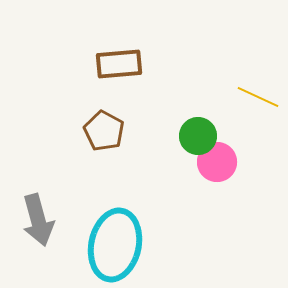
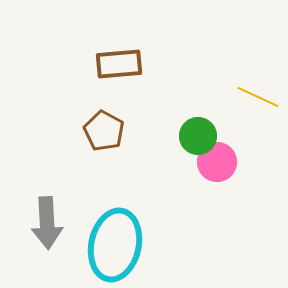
gray arrow: moved 9 px right, 3 px down; rotated 12 degrees clockwise
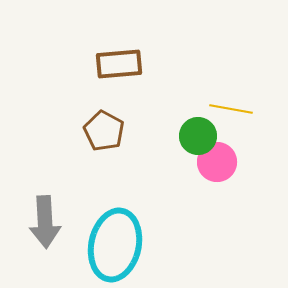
yellow line: moved 27 px left, 12 px down; rotated 15 degrees counterclockwise
gray arrow: moved 2 px left, 1 px up
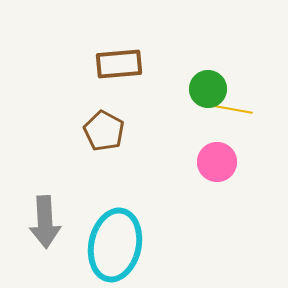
green circle: moved 10 px right, 47 px up
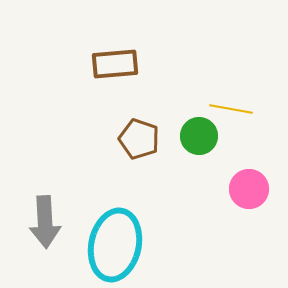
brown rectangle: moved 4 px left
green circle: moved 9 px left, 47 px down
brown pentagon: moved 35 px right, 8 px down; rotated 9 degrees counterclockwise
pink circle: moved 32 px right, 27 px down
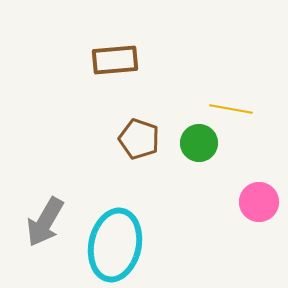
brown rectangle: moved 4 px up
green circle: moved 7 px down
pink circle: moved 10 px right, 13 px down
gray arrow: rotated 33 degrees clockwise
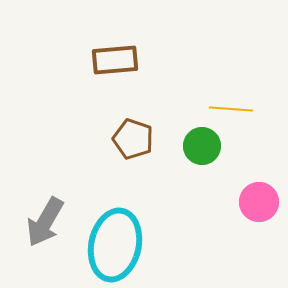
yellow line: rotated 6 degrees counterclockwise
brown pentagon: moved 6 px left
green circle: moved 3 px right, 3 px down
